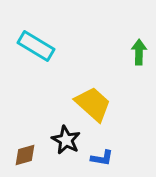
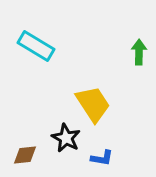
yellow trapezoid: rotated 15 degrees clockwise
black star: moved 2 px up
brown diamond: rotated 10 degrees clockwise
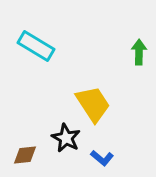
blue L-shape: rotated 30 degrees clockwise
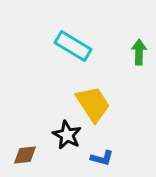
cyan rectangle: moved 37 px right
black star: moved 1 px right, 3 px up
blue L-shape: rotated 25 degrees counterclockwise
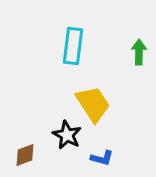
cyan rectangle: rotated 66 degrees clockwise
brown diamond: rotated 15 degrees counterclockwise
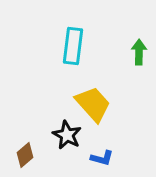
yellow trapezoid: rotated 9 degrees counterclockwise
brown diamond: rotated 20 degrees counterclockwise
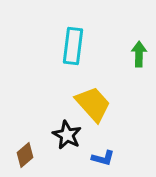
green arrow: moved 2 px down
blue L-shape: moved 1 px right
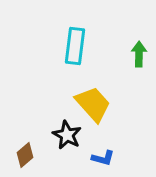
cyan rectangle: moved 2 px right
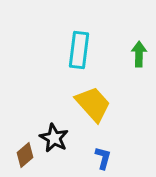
cyan rectangle: moved 4 px right, 4 px down
black star: moved 13 px left, 3 px down
blue L-shape: rotated 90 degrees counterclockwise
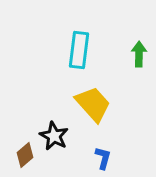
black star: moved 2 px up
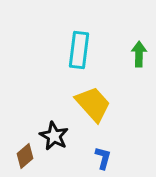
brown diamond: moved 1 px down
